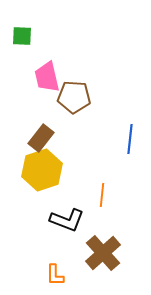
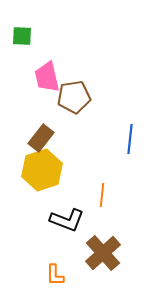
brown pentagon: rotated 12 degrees counterclockwise
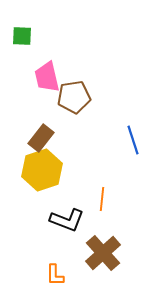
blue line: moved 3 px right, 1 px down; rotated 24 degrees counterclockwise
orange line: moved 4 px down
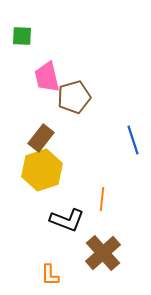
brown pentagon: rotated 8 degrees counterclockwise
orange L-shape: moved 5 px left
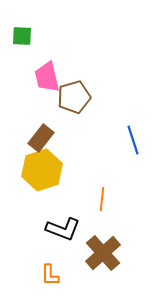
black L-shape: moved 4 px left, 9 px down
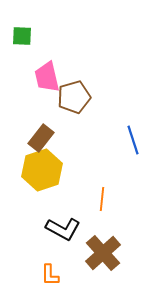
black L-shape: rotated 8 degrees clockwise
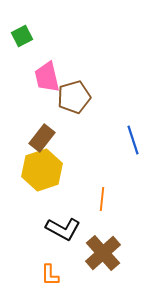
green square: rotated 30 degrees counterclockwise
brown rectangle: moved 1 px right
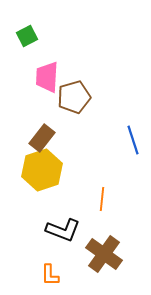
green square: moved 5 px right
pink trapezoid: rotated 16 degrees clockwise
black L-shape: moved 1 px down; rotated 8 degrees counterclockwise
brown cross: moved 1 px right, 1 px down; rotated 12 degrees counterclockwise
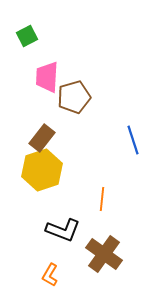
orange L-shape: rotated 30 degrees clockwise
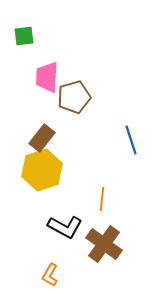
green square: moved 3 px left; rotated 20 degrees clockwise
blue line: moved 2 px left
black L-shape: moved 2 px right, 3 px up; rotated 8 degrees clockwise
brown cross: moved 10 px up
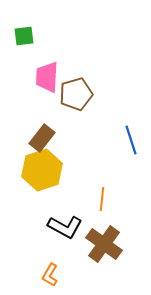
brown pentagon: moved 2 px right, 3 px up
